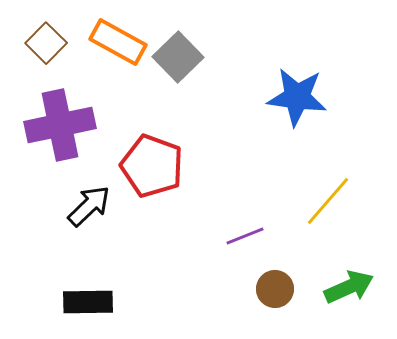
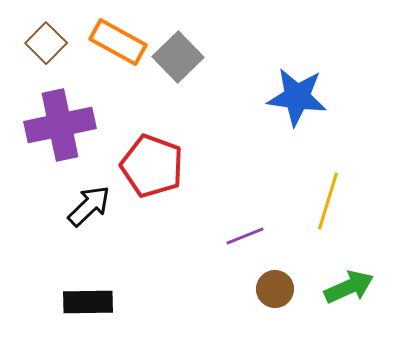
yellow line: rotated 24 degrees counterclockwise
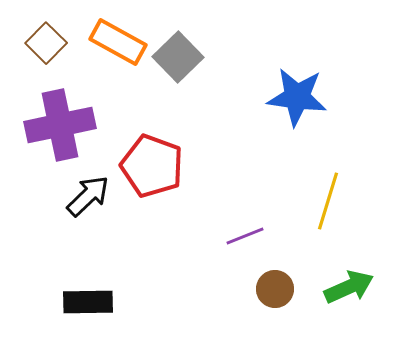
black arrow: moved 1 px left, 10 px up
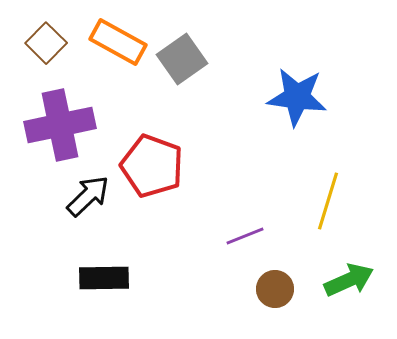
gray square: moved 4 px right, 2 px down; rotated 9 degrees clockwise
green arrow: moved 7 px up
black rectangle: moved 16 px right, 24 px up
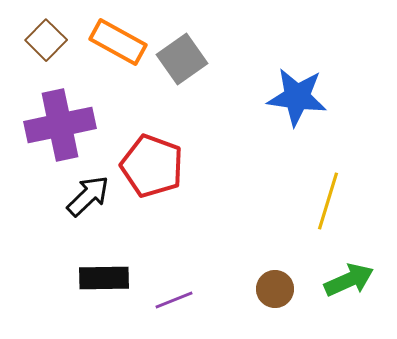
brown square: moved 3 px up
purple line: moved 71 px left, 64 px down
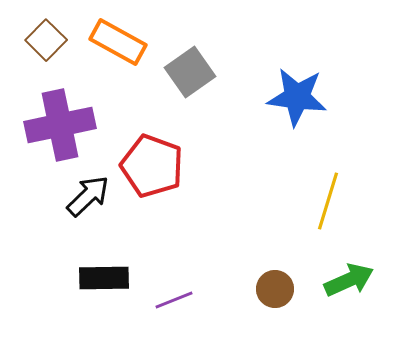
gray square: moved 8 px right, 13 px down
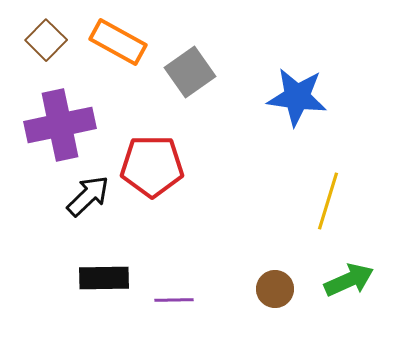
red pentagon: rotated 20 degrees counterclockwise
purple line: rotated 21 degrees clockwise
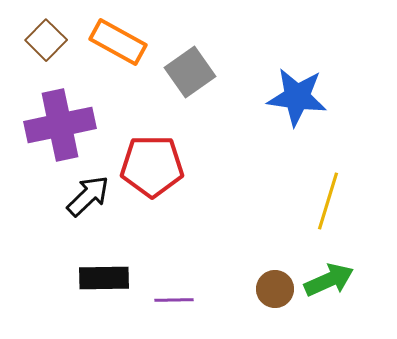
green arrow: moved 20 px left
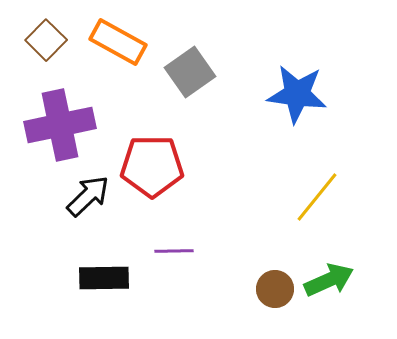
blue star: moved 3 px up
yellow line: moved 11 px left, 4 px up; rotated 22 degrees clockwise
purple line: moved 49 px up
